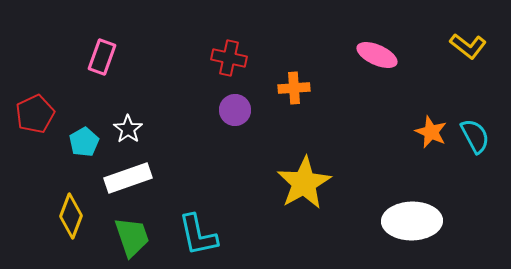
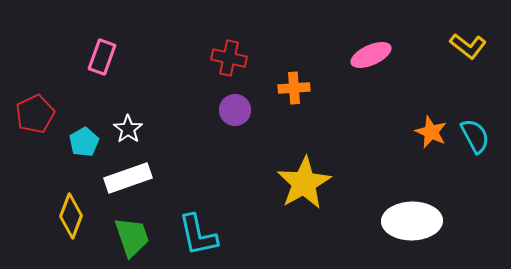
pink ellipse: moved 6 px left; rotated 48 degrees counterclockwise
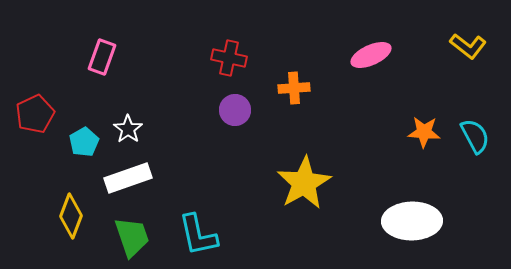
orange star: moved 7 px left; rotated 20 degrees counterclockwise
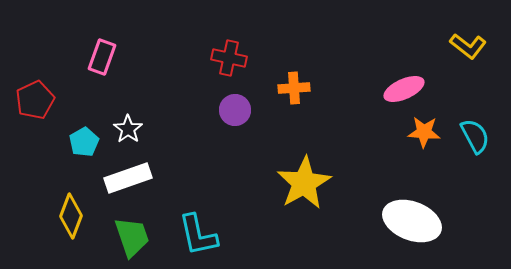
pink ellipse: moved 33 px right, 34 px down
red pentagon: moved 14 px up
white ellipse: rotated 22 degrees clockwise
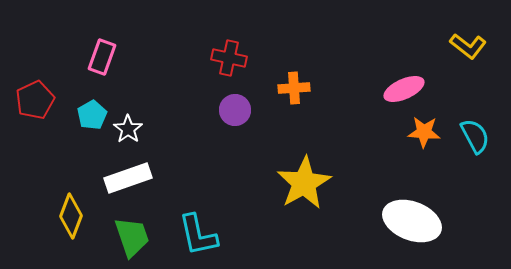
cyan pentagon: moved 8 px right, 27 px up
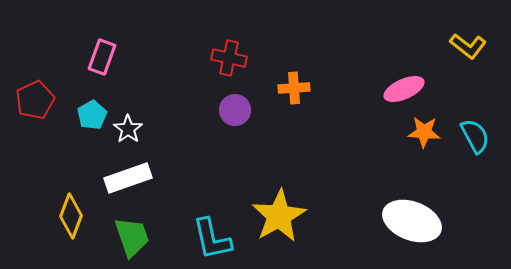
yellow star: moved 25 px left, 33 px down
cyan L-shape: moved 14 px right, 4 px down
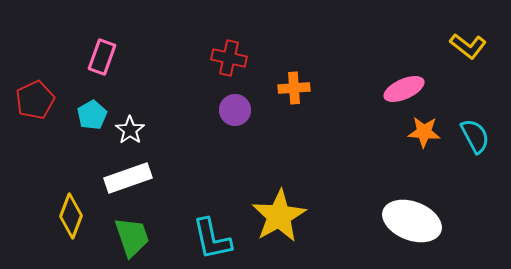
white star: moved 2 px right, 1 px down
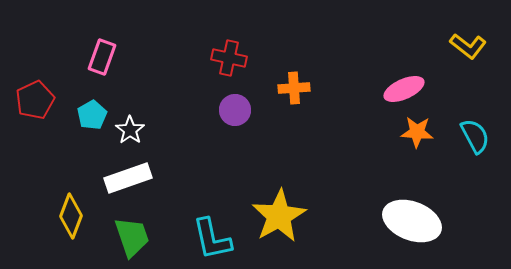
orange star: moved 7 px left
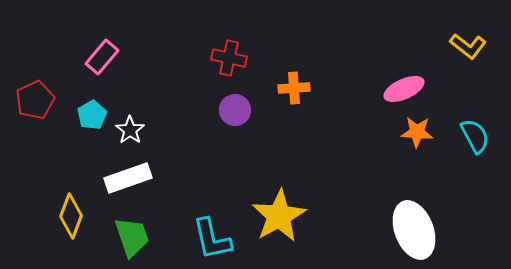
pink rectangle: rotated 20 degrees clockwise
white ellipse: moved 2 px right, 9 px down; rotated 48 degrees clockwise
